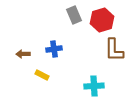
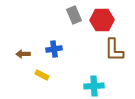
red hexagon: rotated 15 degrees clockwise
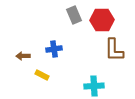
brown arrow: moved 2 px down
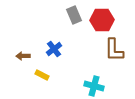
blue cross: rotated 28 degrees counterclockwise
cyan cross: rotated 18 degrees clockwise
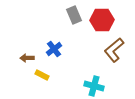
brown L-shape: rotated 50 degrees clockwise
brown arrow: moved 4 px right, 2 px down
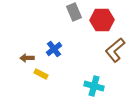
gray rectangle: moved 3 px up
brown L-shape: moved 1 px right
yellow rectangle: moved 1 px left, 1 px up
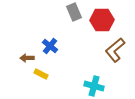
blue cross: moved 4 px left, 3 px up; rotated 14 degrees counterclockwise
